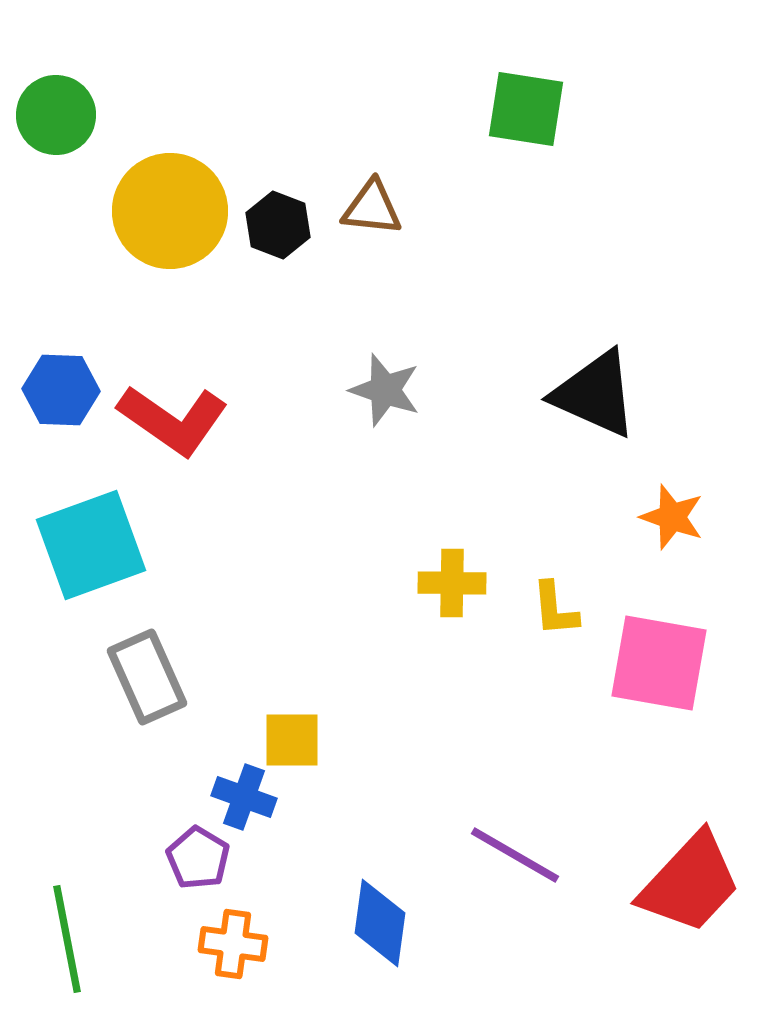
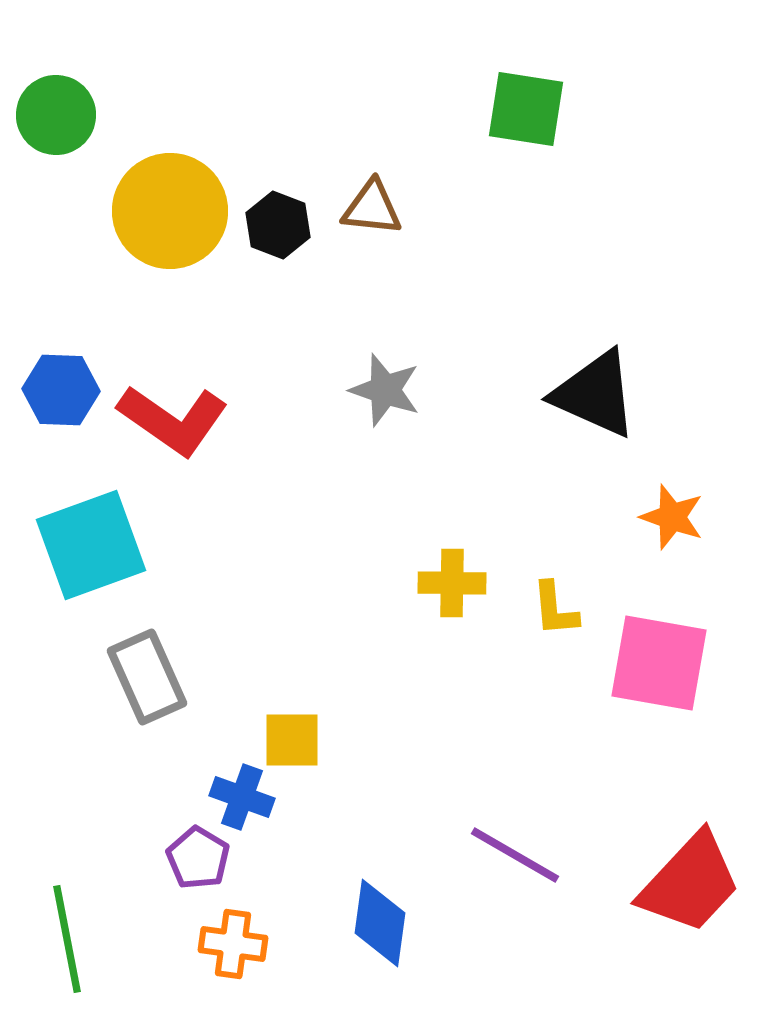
blue cross: moved 2 px left
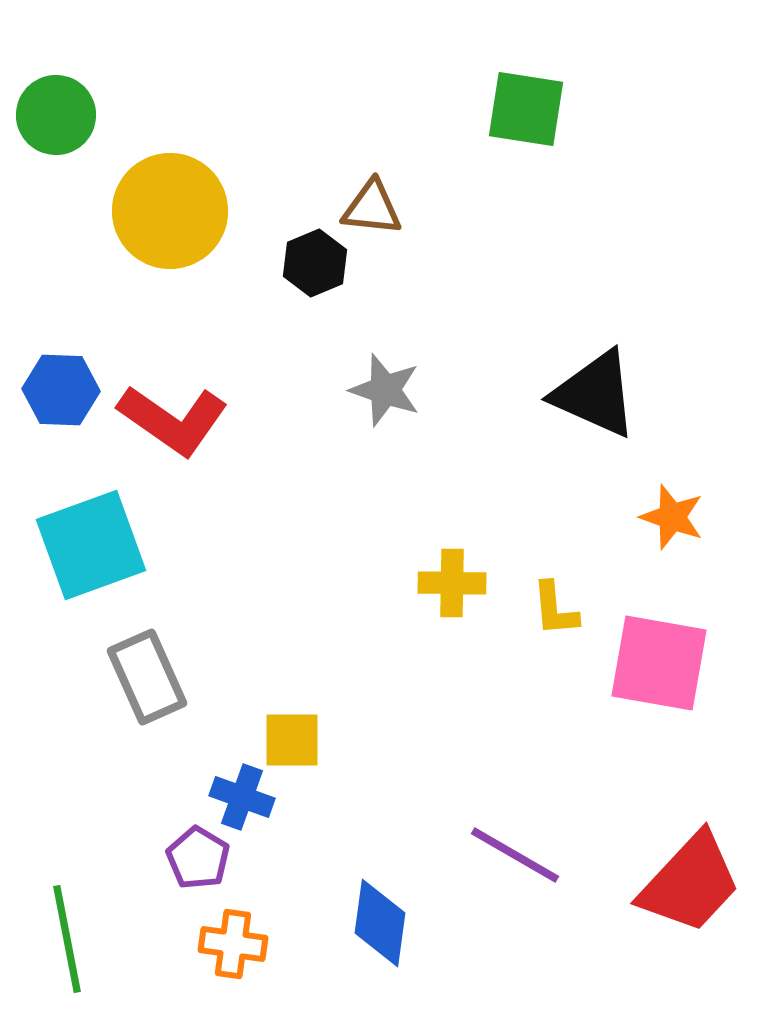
black hexagon: moved 37 px right, 38 px down; rotated 16 degrees clockwise
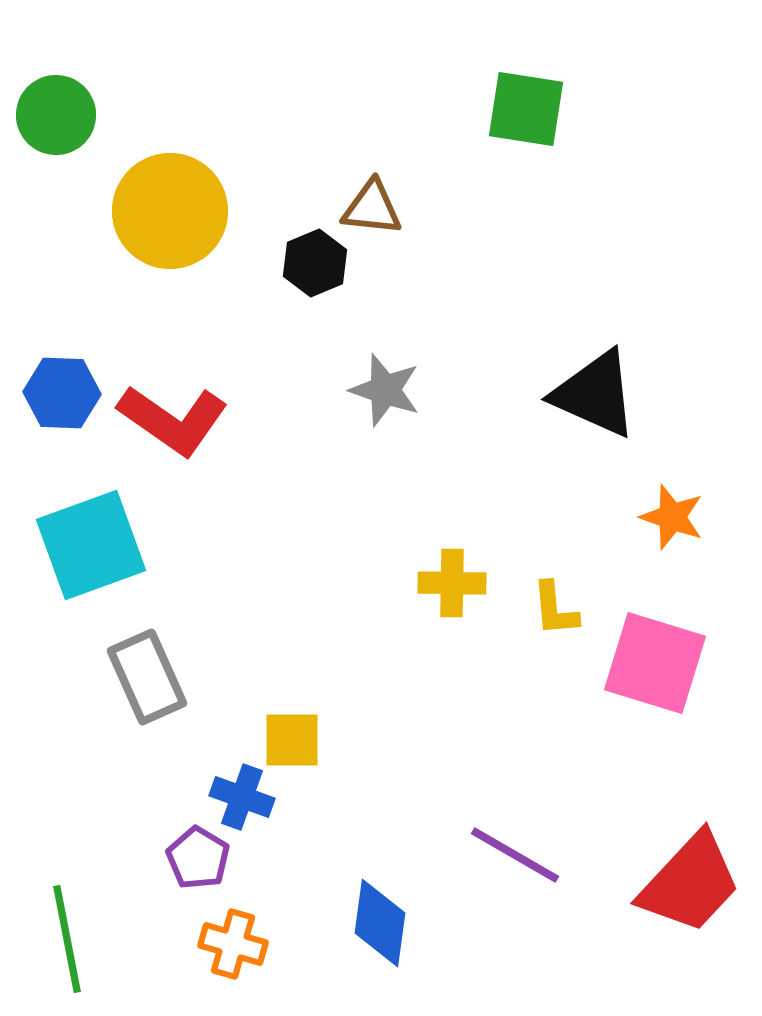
blue hexagon: moved 1 px right, 3 px down
pink square: moved 4 px left; rotated 7 degrees clockwise
orange cross: rotated 8 degrees clockwise
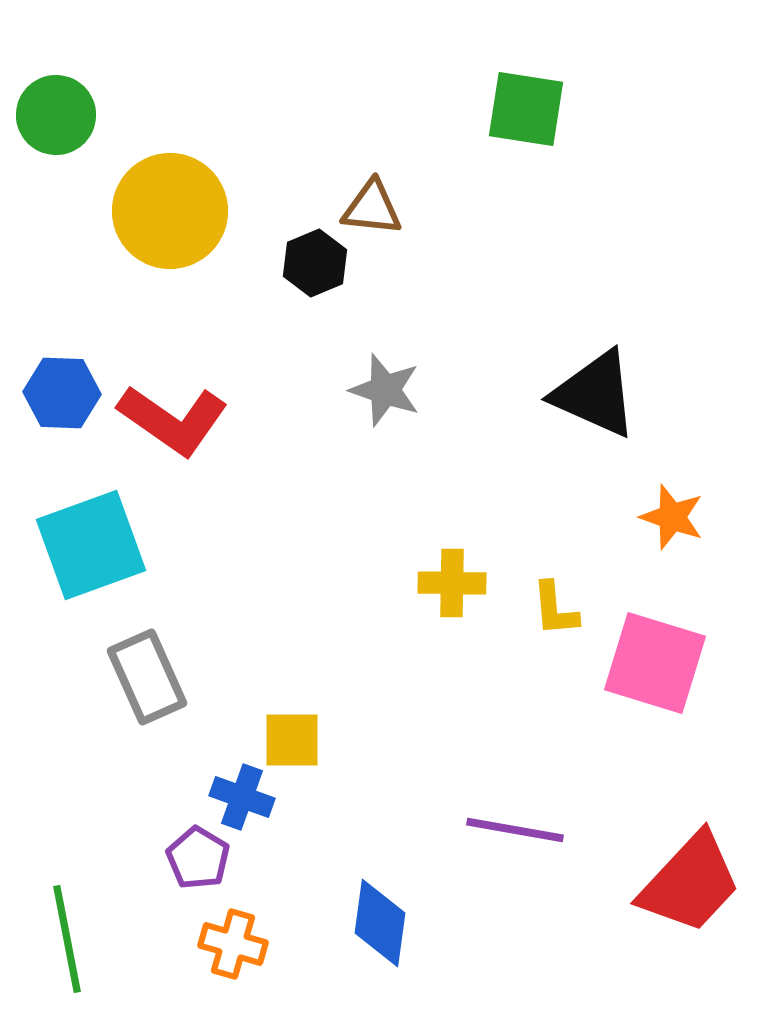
purple line: moved 25 px up; rotated 20 degrees counterclockwise
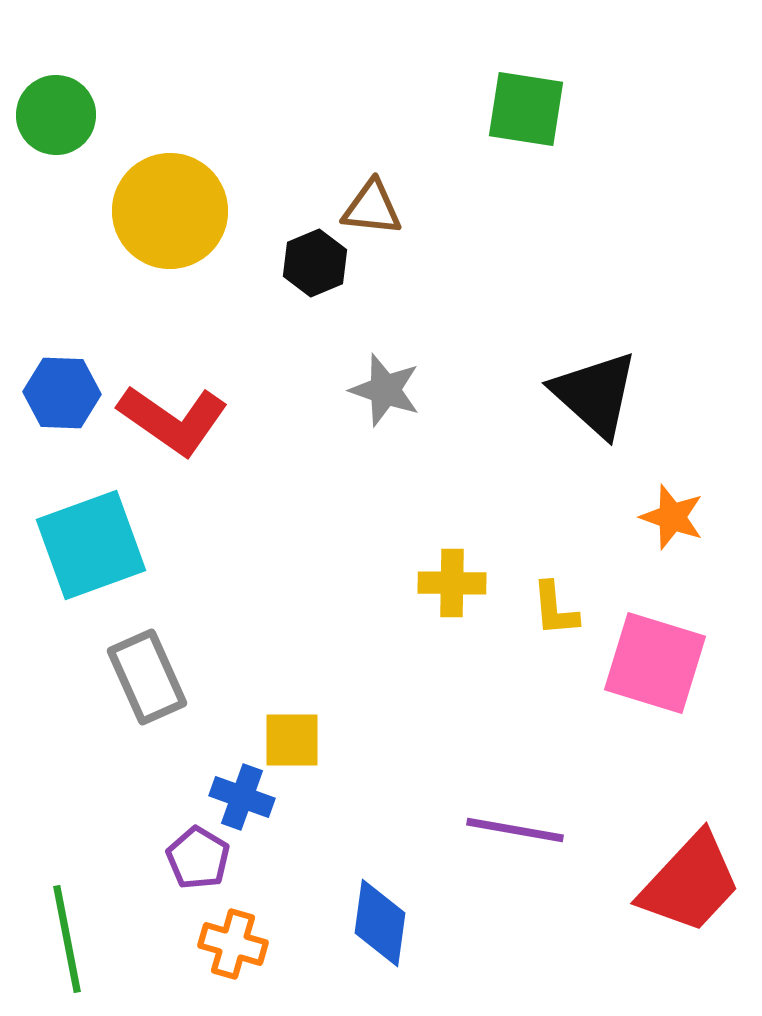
black triangle: rotated 18 degrees clockwise
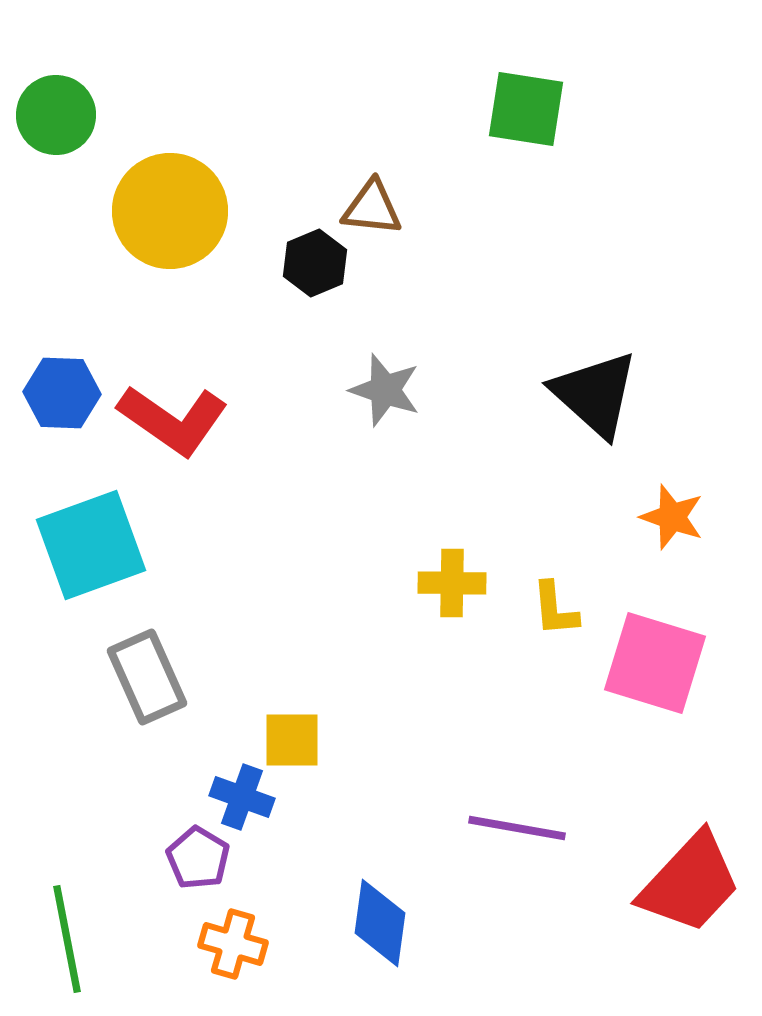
purple line: moved 2 px right, 2 px up
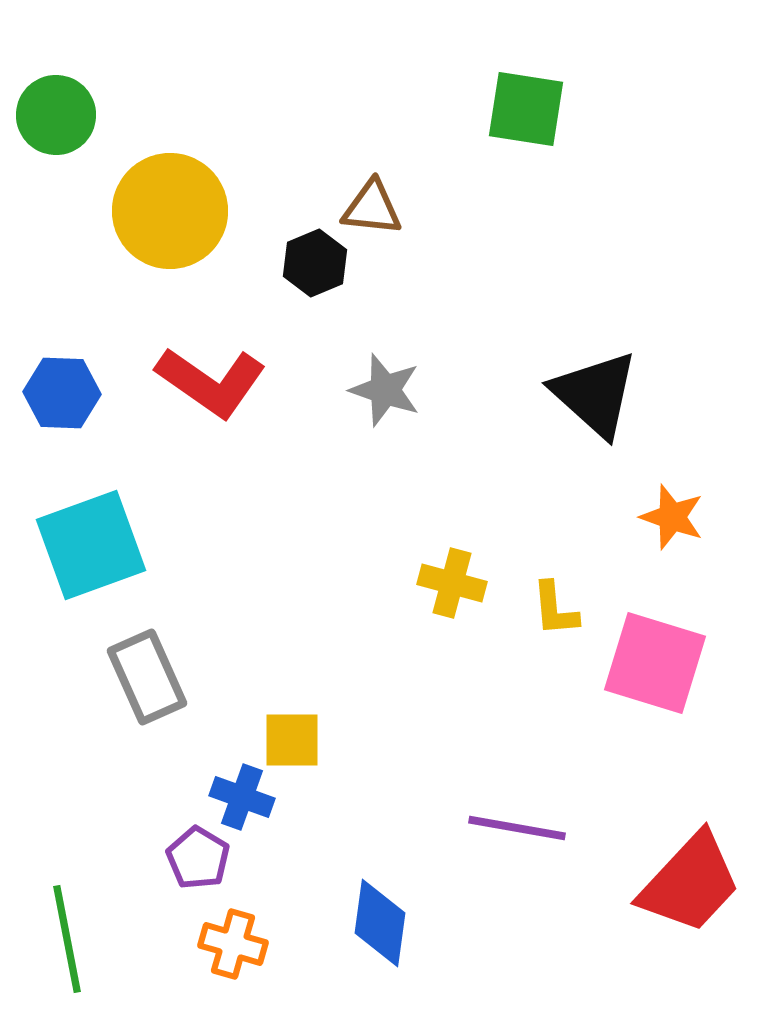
red L-shape: moved 38 px right, 38 px up
yellow cross: rotated 14 degrees clockwise
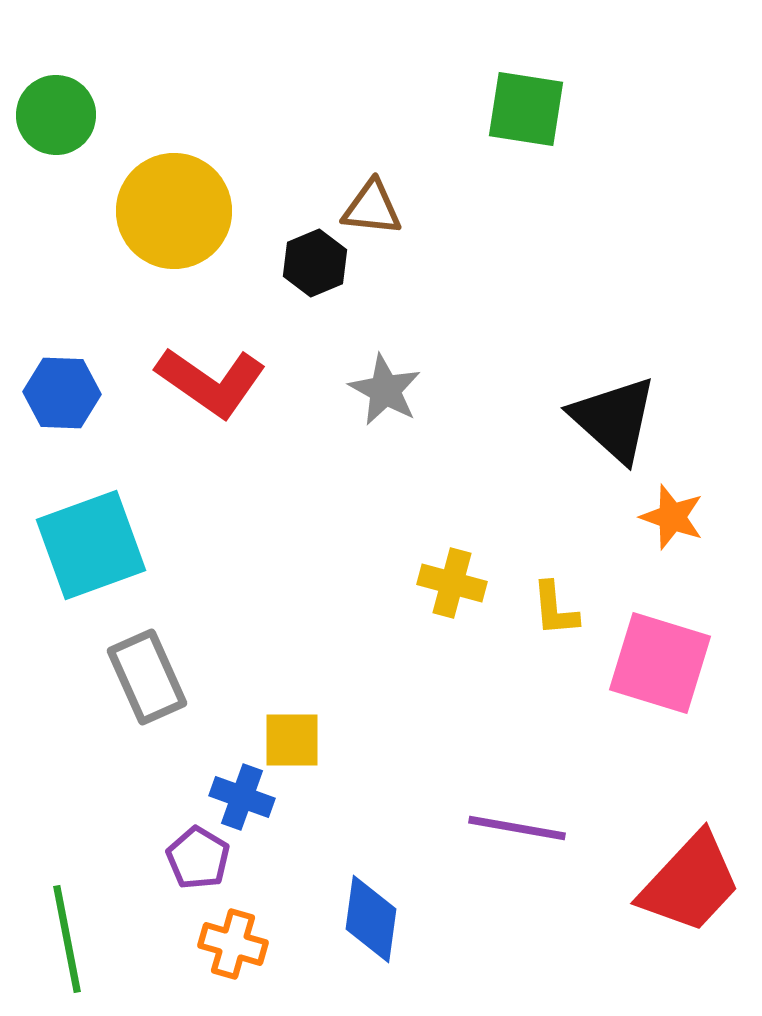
yellow circle: moved 4 px right
gray star: rotated 10 degrees clockwise
black triangle: moved 19 px right, 25 px down
pink square: moved 5 px right
blue diamond: moved 9 px left, 4 px up
